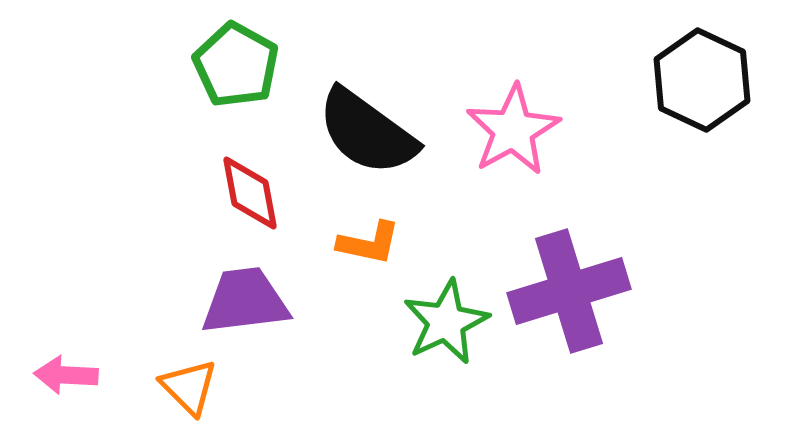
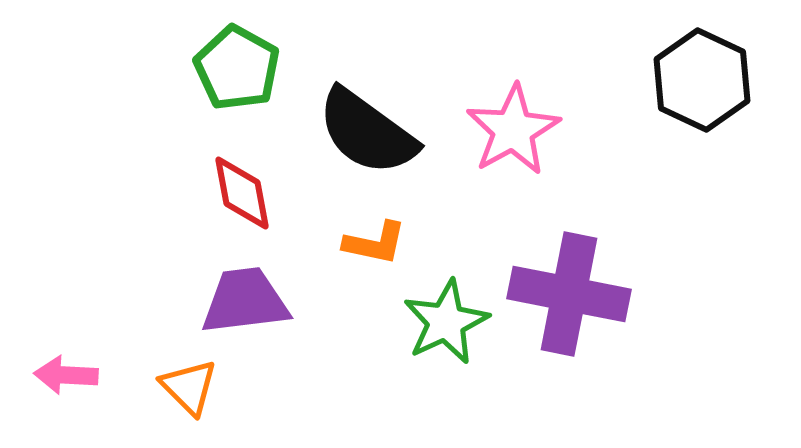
green pentagon: moved 1 px right, 3 px down
red diamond: moved 8 px left
orange L-shape: moved 6 px right
purple cross: moved 3 px down; rotated 28 degrees clockwise
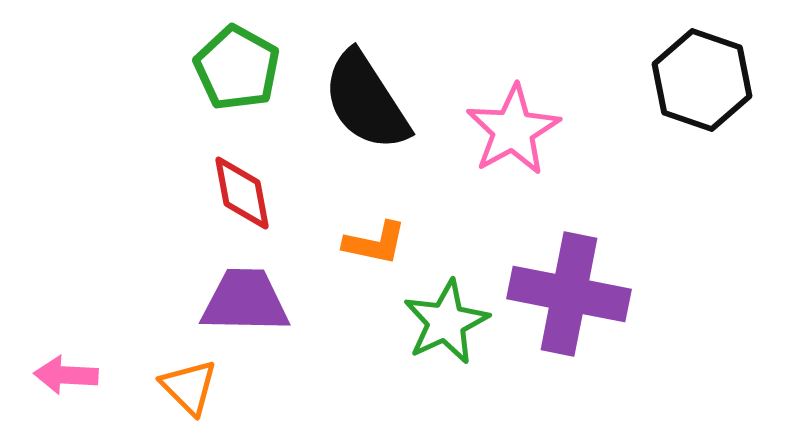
black hexagon: rotated 6 degrees counterclockwise
black semicircle: moved 1 px left, 31 px up; rotated 21 degrees clockwise
purple trapezoid: rotated 8 degrees clockwise
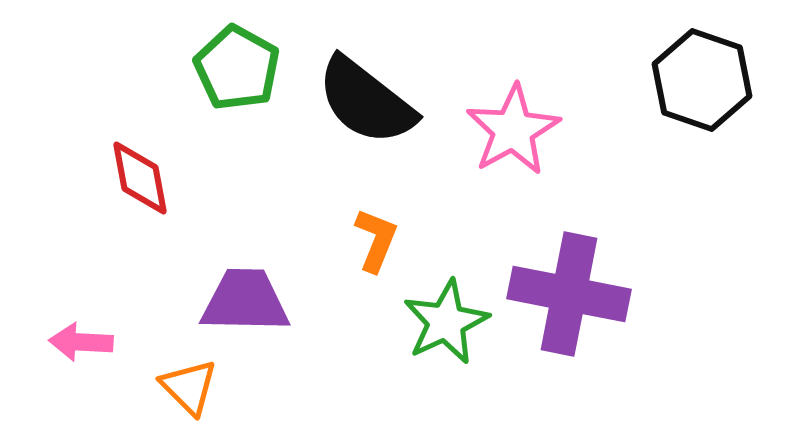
black semicircle: rotated 19 degrees counterclockwise
red diamond: moved 102 px left, 15 px up
orange L-shape: moved 1 px right, 3 px up; rotated 80 degrees counterclockwise
pink arrow: moved 15 px right, 33 px up
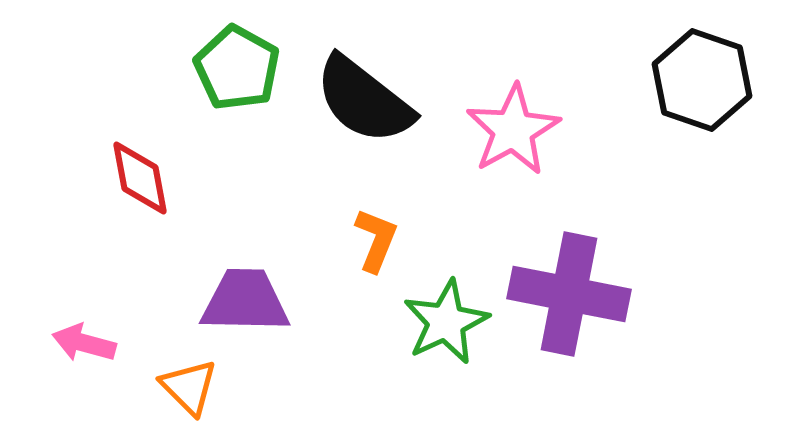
black semicircle: moved 2 px left, 1 px up
pink arrow: moved 3 px right, 1 px down; rotated 12 degrees clockwise
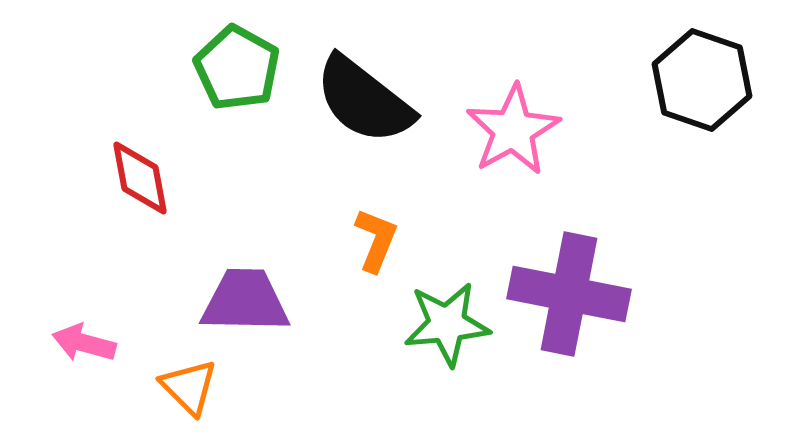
green star: moved 1 px right, 2 px down; rotated 20 degrees clockwise
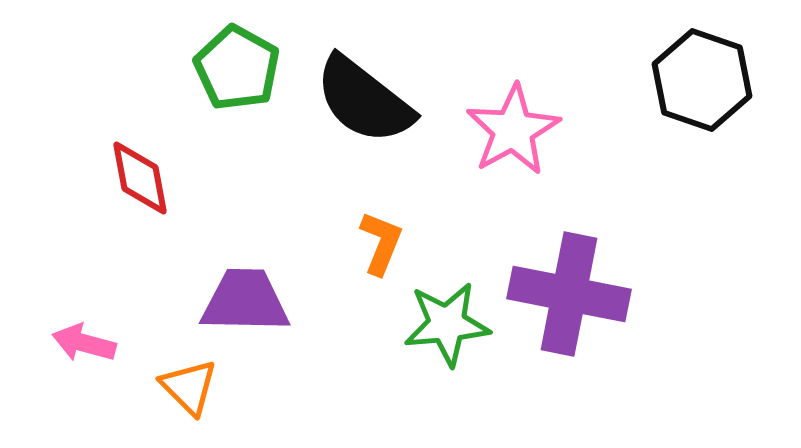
orange L-shape: moved 5 px right, 3 px down
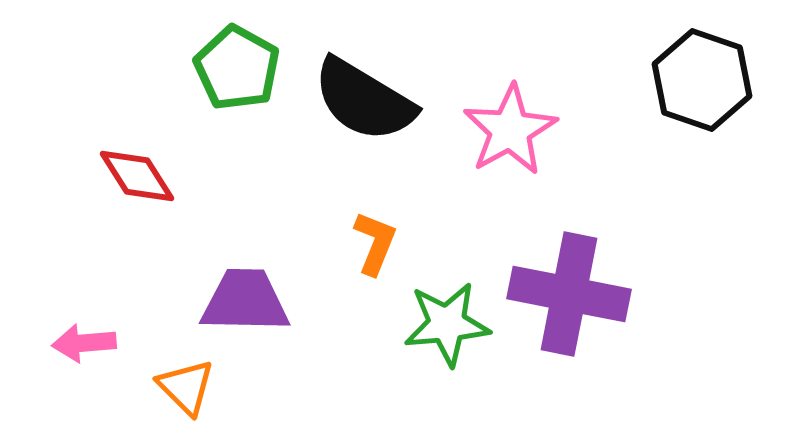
black semicircle: rotated 7 degrees counterclockwise
pink star: moved 3 px left
red diamond: moved 3 px left, 2 px up; rotated 22 degrees counterclockwise
orange L-shape: moved 6 px left
pink arrow: rotated 20 degrees counterclockwise
orange triangle: moved 3 px left
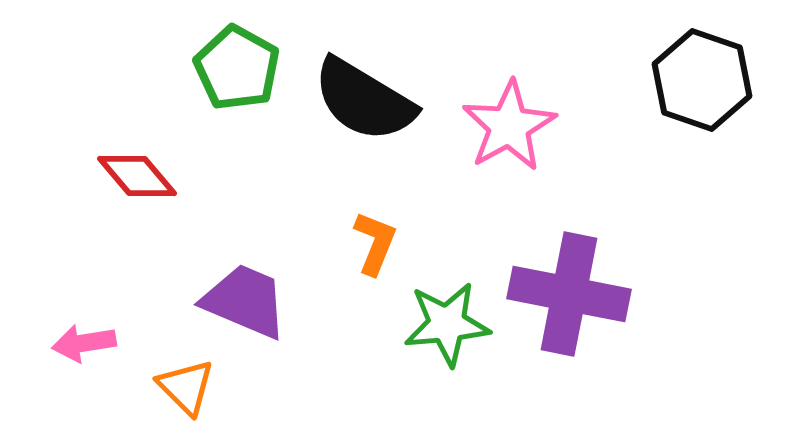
pink star: moved 1 px left, 4 px up
red diamond: rotated 8 degrees counterclockwise
purple trapezoid: rotated 22 degrees clockwise
pink arrow: rotated 4 degrees counterclockwise
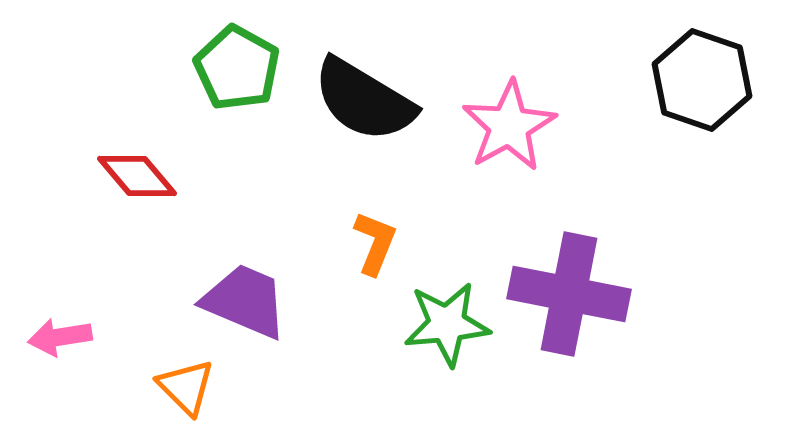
pink arrow: moved 24 px left, 6 px up
